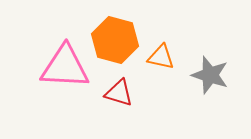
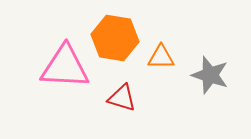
orange hexagon: moved 2 px up; rotated 6 degrees counterclockwise
orange triangle: rotated 12 degrees counterclockwise
red triangle: moved 3 px right, 5 px down
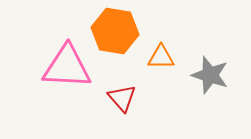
orange hexagon: moved 7 px up
pink triangle: moved 2 px right
red triangle: rotated 32 degrees clockwise
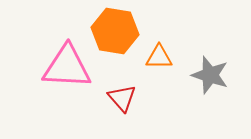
orange triangle: moved 2 px left
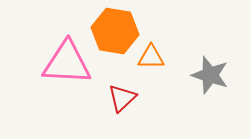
orange triangle: moved 8 px left
pink triangle: moved 4 px up
red triangle: rotated 28 degrees clockwise
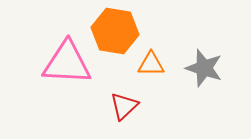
orange triangle: moved 7 px down
gray star: moved 6 px left, 7 px up
red triangle: moved 2 px right, 8 px down
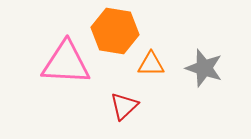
pink triangle: moved 1 px left
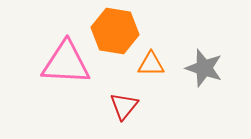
red triangle: rotated 8 degrees counterclockwise
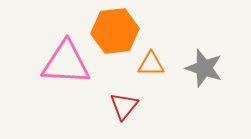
orange hexagon: rotated 15 degrees counterclockwise
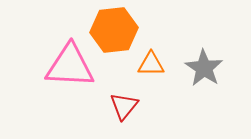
orange hexagon: moved 1 px left, 1 px up
pink triangle: moved 4 px right, 3 px down
gray star: rotated 15 degrees clockwise
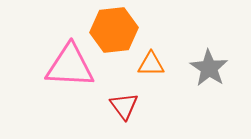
gray star: moved 5 px right
red triangle: rotated 16 degrees counterclockwise
